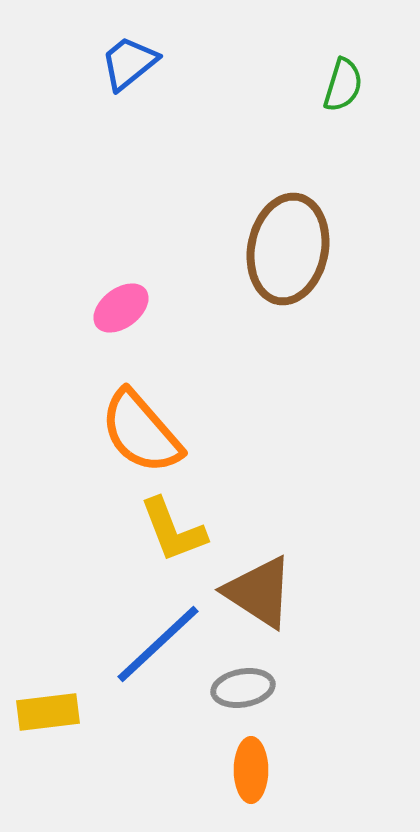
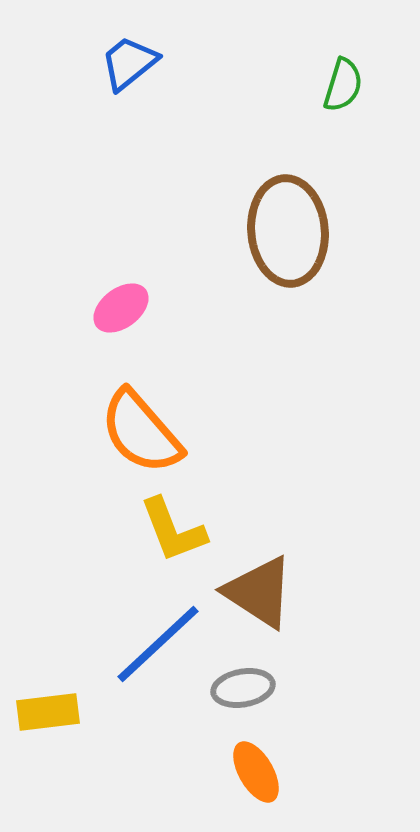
brown ellipse: moved 18 px up; rotated 16 degrees counterclockwise
orange ellipse: moved 5 px right, 2 px down; rotated 30 degrees counterclockwise
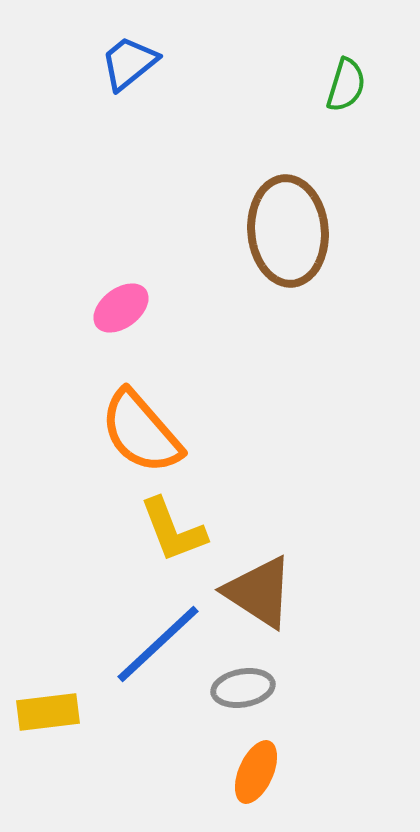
green semicircle: moved 3 px right
orange ellipse: rotated 54 degrees clockwise
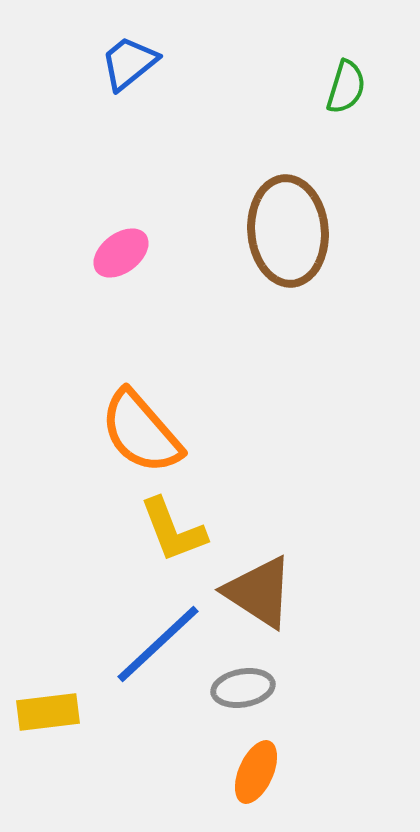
green semicircle: moved 2 px down
pink ellipse: moved 55 px up
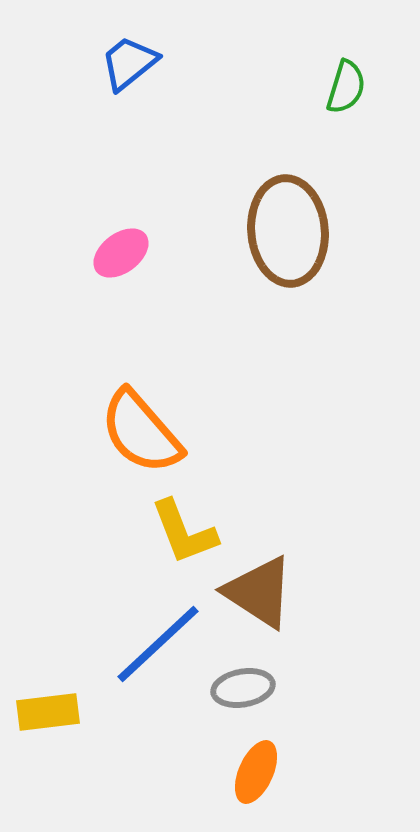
yellow L-shape: moved 11 px right, 2 px down
